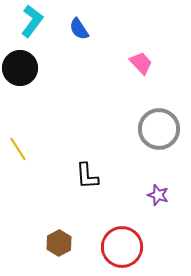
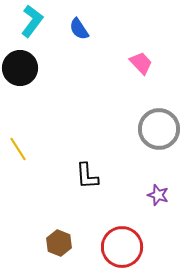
brown hexagon: rotated 10 degrees counterclockwise
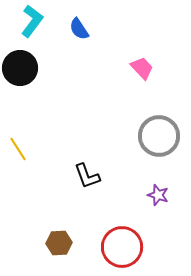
pink trapezoid: moved 1 px right, 5 px down
gray circle: moved 7 px down
black L-shape: rotated 16 degrees counterclockwise
brown hexagon: rotated 25 degrees counterclockwise
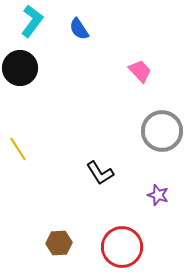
pink trapezoid: moved 2 px left, 3 px down
gray circle: moved 3 px right, 5 px up
black L-shape: moved 13 px right, 3 px up; rotated 12 degrees counterclockwise
